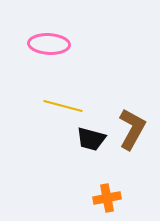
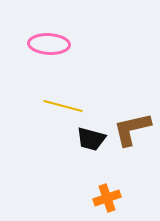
brown L-shape: rotated 132 degrees counterclockwise
orange cross: rotated 8 degrees counterclockwise
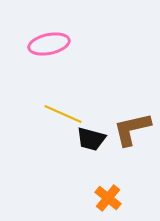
pink ellipse: rotated 15 degrees counterclockwise
yellow line: moved 8 px down; rotated 9 degrees clockwise
orange cross: moved 1 px right; rotated 32 degrees counterclockwise
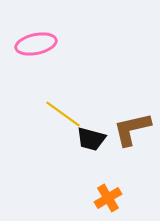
pink ellipse: moved 13 px left
yellow line: rotated 12 degrees clockwise
orange cross: rotated 20 degrees clockwise
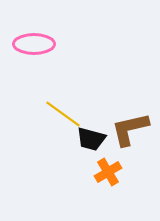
pink ellipse: moved 2 px left; rotated 12 degrees clockwise
brown L-shape: moved 2 px left
orange cross: moved 26 px up
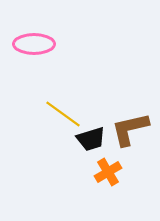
black trapezoid: rotated 32 degrees counterclockwise
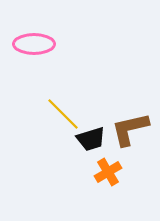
yellow line: rotated 9 degrees clockwise
